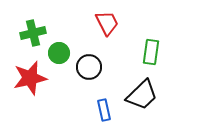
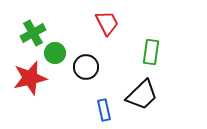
green cross: rotated 15 degrees counterclockwise
green circle: moved 4 px left
black circle: moved 3 px left
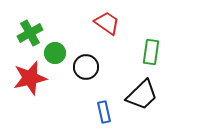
red trapezoid: rotated 28 degrees counterclockwise
green cross: moved 3 px left
blue rectangle: moved 2 px down
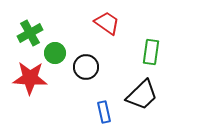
red star: rotated 16 degrees clockwise
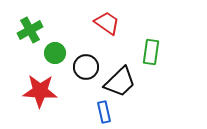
green cross: moved 3 px up
red star: moved 10 px right, 13 px down
black trapezoid: moved 22 px left, 13 px up
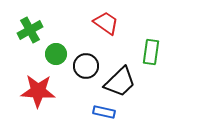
red trapezoid: moved 1 px left
green circle: moved 1 px right, 1 px down
black circle: moved 1 px up
red star: moved 2 px left
blue rectangle: rotated 65 degrees counterclockwise
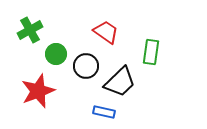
red trapezoid: moved 9 px down
red star: rotated 24 degrees counterclockwise
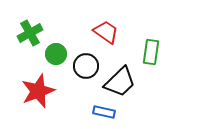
green cross: moved 3 px down
